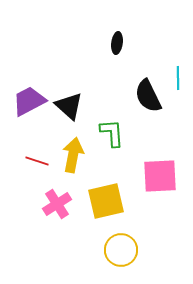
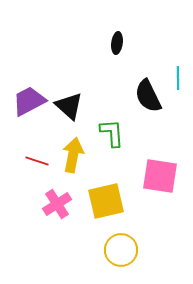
pink square: rotated 12 degrees clockwise
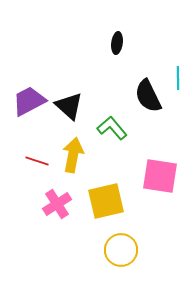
green L-shape: moved 5 px up; rotated 36 degrees counterclockwise
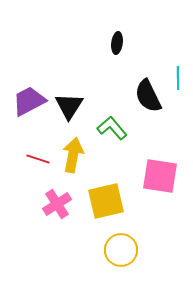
black triangle: rotated 20 degrees clockwise
red line: moved 1 px right, 2 px up
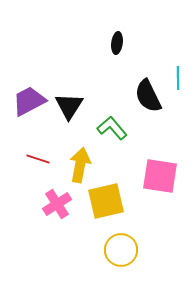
yellow arrow: moved 7 px right, 10 px down
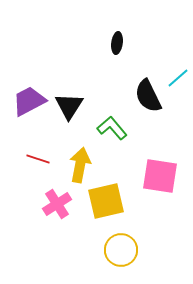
cyan line: rotated 50 degrees clockwise
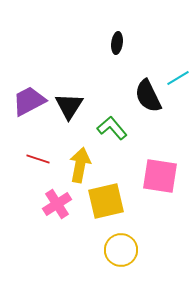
cyan line: rotated 10 degrees clockwise
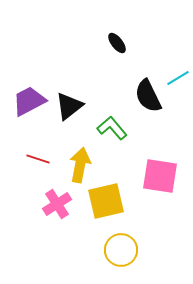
black ellipse: rotated 45 degrees counterclockwise
black triangle: rotated 20 degrees clockwise
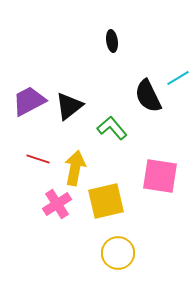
black ellipse: moved 5 px left, 2 px up; rotated 30 degrees clockwise
yellow arrow: moved 5 px left, 3 px down
yellow circle: moved 3 px left, 3 px down
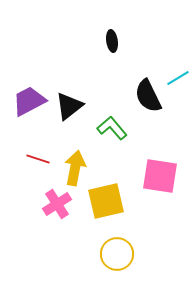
yellow circle: moved 1 px left, 1 px down
